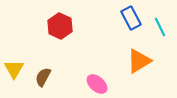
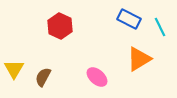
blue rectangle: moved 2 px left, 1 px down; rotated 35 degrees counterclockwise
orange triangle: moved 2 px up
pink ellipse: moved 7 px up
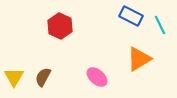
blue rectangle: moved 2 px right, 3 px up
cyan line: moved 2 px up
yellow triangle: moved 8 px down
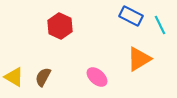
yellow triangle: rotated 30 degrees counterclockwise
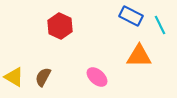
orange triangle: moved 3 px up; rotated 32 degrees clockwise
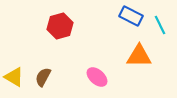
red hexagon: rotated 20 degrees clockwise
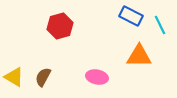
pink ellipse: rotated 30 degrees counterclockwise
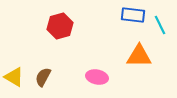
blue rectangle: moved 2 px right, 1 px up; rotated 20 degrees counterclockwise
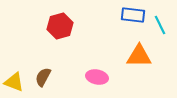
yellow triangle: moved 5 px down; rotated 10 degrees counterclockwise
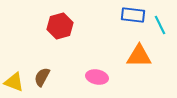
brown semicircle: moved 1 px left
